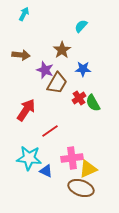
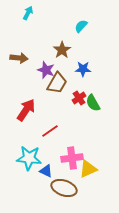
cyan arrow: moved 4 px right, 1 px up
brown arrow: moved 2 px left, 3 px down
purple star: moved 1 px right
brown ellipse: moved 17 px left
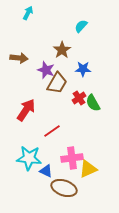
red line: moved 2 px right
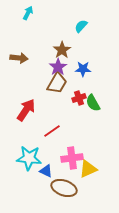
purple star: moved 12 px right, 3 px up; rotated 18 degrees clockwise
red cross: rotated 16 degrees clockwise
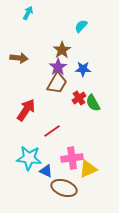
red cross: rotated 16 degrees counterclockwise
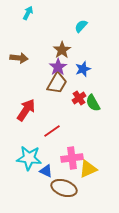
blue star: rotated 21 degrees counterclockwise
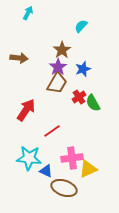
red cross: moved 1 px up
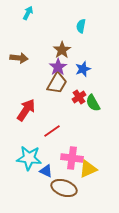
cyan semicircle: rotated 32 degrees counterclockwise
pink cross: rotated 15 degrees clockwise
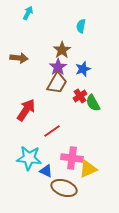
red cross: moved 1 px right, 1 px up
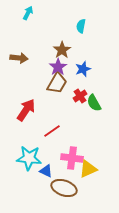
green semicircle: moved 1 px right
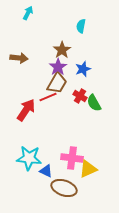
red cross: rotated 24 degrees counterclockwise
red line: moved 4 px left, 34 px up; rotated 12 degrees clockwise
